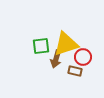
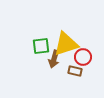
brown arrow: moved 2 px left
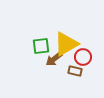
yellow triangle: rotated 12 degrees counterclockwise
brown arrow: rotated 36 degrees clockwise
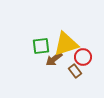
yellow triangle: rotated 12 degrees clockwise
brown rectangle: rotated 40 degrees clockwise
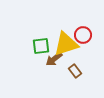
red circle: moved 22 px up
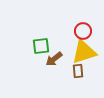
red circle: moved 4 px up
yellow triangle: moved 18 px right, 8 px down
brown rectangle: moved 3 px right; rotated 32 degrees clockwise
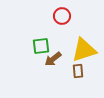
red circle: moved 21 px left, 15 px up
yellow triangle: moved 2 px up
brown arrow: moved 1 px left
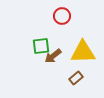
yellow triangle: moved 1 px left, 2 px down; rotated 16 degrees clockwise
brown arrow: moved 3 px up
brown rectangle: moved 2 px left, 7 px down; rotated 56 degrees clockwise
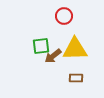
red circle: moved 2 px right
yellow triangle: moved 8 px left, 3 px up
brown rectangle: rotated 40 degrees clockwise
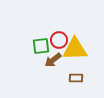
red circle: moved 5 px left, 24 px down
brown arrow: moved 4 px down
